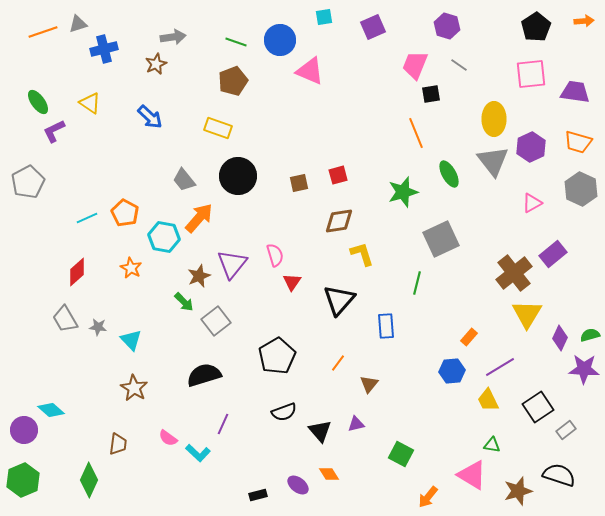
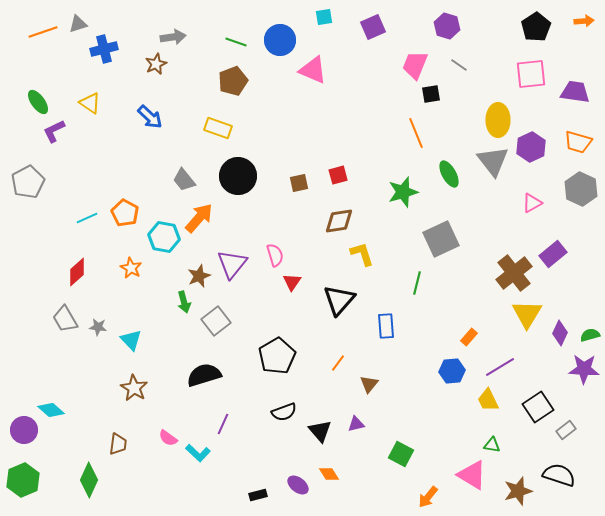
pink triangle at (310, 71): moved 3 px right, 1 px up
yellow ellipse at (494, 119): moved 4 px right, 1 px down
green arrow at (184, 302): rotated 30 degrees clockwise
purple diamond at (560, 338): moved 5 px up
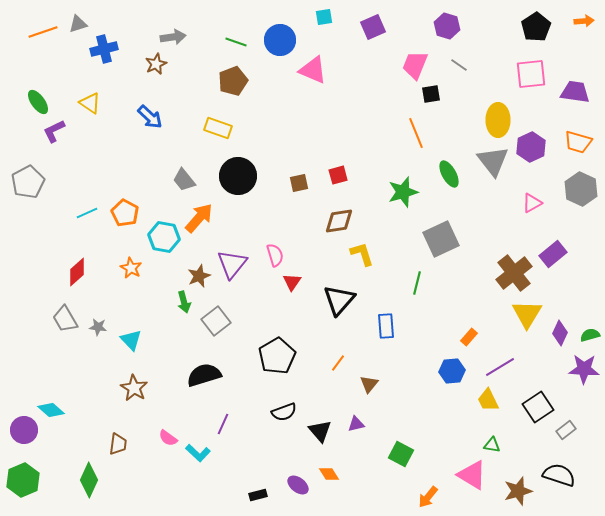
cyan line at (87, 218): moved 5 px up
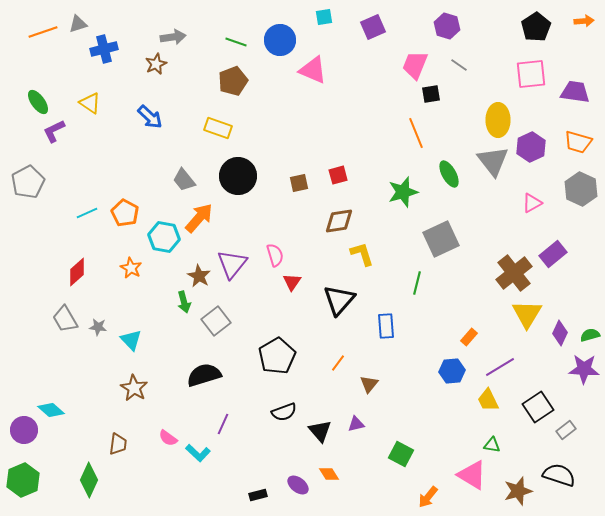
brown star at (199, 276): rotated 20 degrees counterclockwise
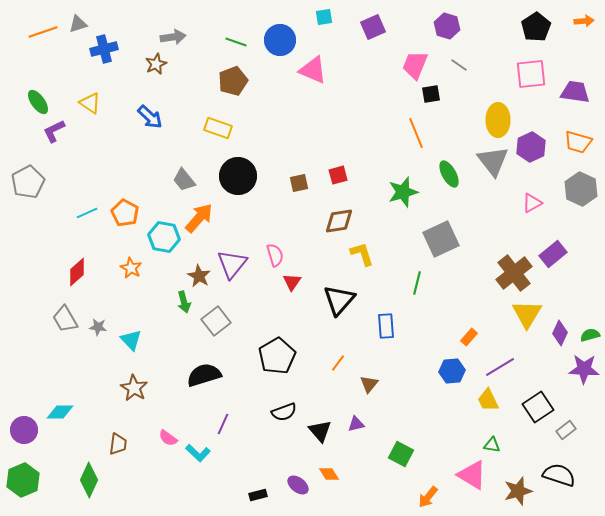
cyan diamond at (51, 410): moved 9 px right, 2 px down; rotated 40 degrees counterclockwise
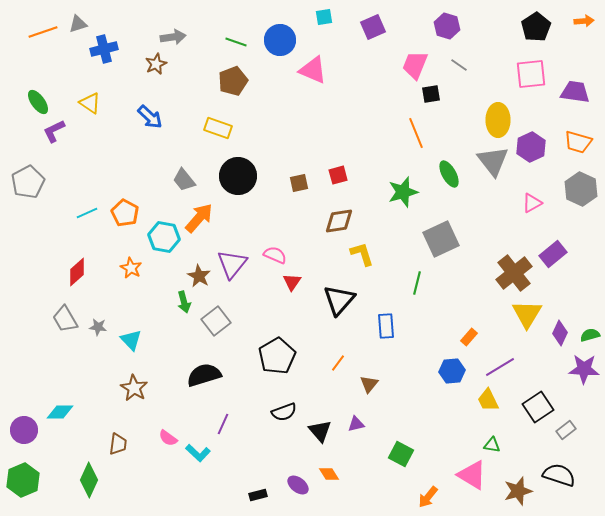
pink semicircle at (275, 255): rotated 50 degrees counterclockwise
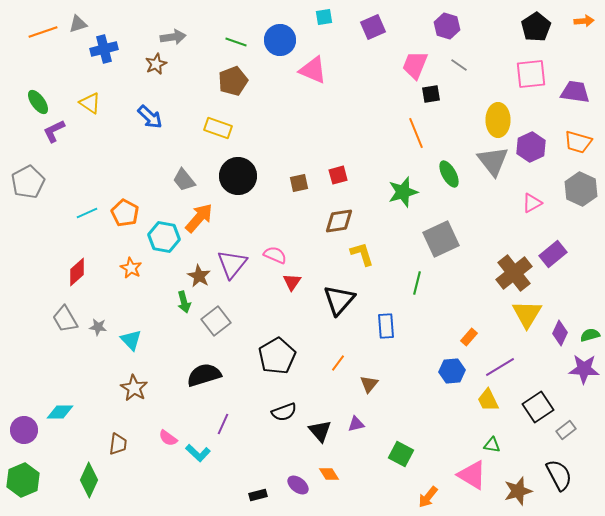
black semicircle at (559, 475): rotated 44 degrees clockwise
